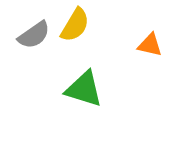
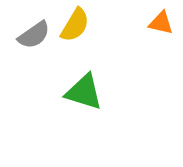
orange triangle: moved 11 px right, 22 px up
green triangle: moved 3 px down
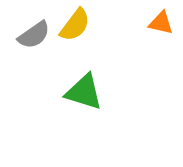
yellow semicircle: rotated 6 degrees clockwise
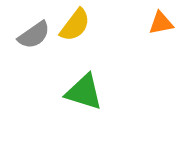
orange triangle: rotated 24 degrees counterclockwise
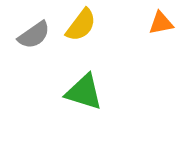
yellow semicircle: moved 6 px right
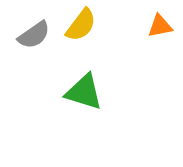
orange triangle: moved 1 px left, 3 px down
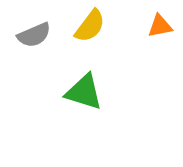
yellow semicircle: moved 9 px right, 1 px down
gray semicircle: rotated 12 degrees clockwise
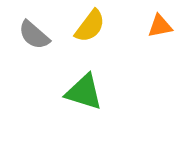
gray semicircle: rotated 64 degrees clockwise
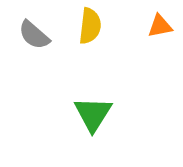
yellow semicircle: rotated 30 degrees counterclockwise
green triangle: moved 9 px right, 22 px down; rotated 45 degrees clockwise
